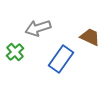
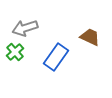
gray arrow: moved 13 px left
blue rectangle: moved 5 px left, 2 px up
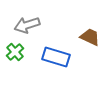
gray arrow: moved 2 px right, 3 px up
blue rectangle: rotated 72 degrees clockwise
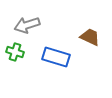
green cross: rotated 30 degrees counterclockwise
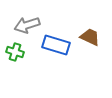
blue rectangle: moved 12 px up
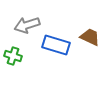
green cross: moved 2 px left, 4 px down
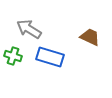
gray arrow: moved 2 px right, 4 px down; rotated 50 degrees clockwise
blue rectangle: moved 6 px left, 12 px down
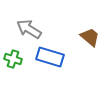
brown trapezoid: rotated 15 degrees clockwise
green cross: moved 3 px down
